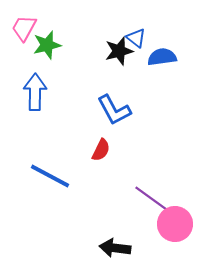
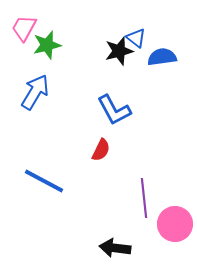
blue arrow: rotated 30 degrees clockwise
blue line: moved 6 px left, 5 px down
purple line: moved 8 px left, 1 px up; rotated 48 degrees clockwise
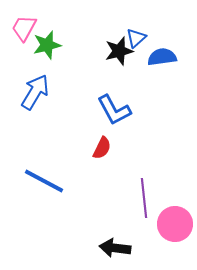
blue triangle: rotated 40 degrees clockwise
red semicircle: moved 1 px right, 2 px up
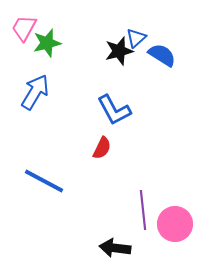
green star: moved 2 px up
blue semicircle: moved 2 px up; rotated 40 degrees clockwise
purple line: moved 1 px left, 12 px down
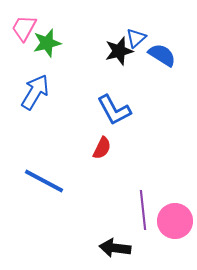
pink circle: moved 3 px up
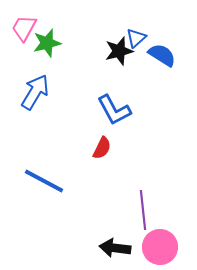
pink circle: moved 15 px left, 26 px down
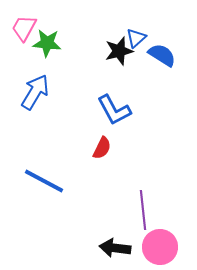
green star: rotated 20 degrees clockwise
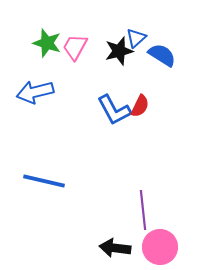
pink trapezoid: moved 51 px right, 19 px down
green star: rotated 12 degrees clockwise
blue arrow: rotated 135 degrees counterclockwise
red semicircle: moved 38 px right, 42 px up
blue line: rotated 15 degrees counterclockwise
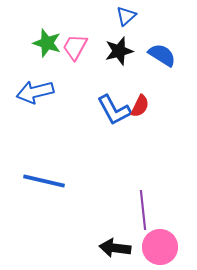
blue triangle: moved 10 px left, 22 px up
